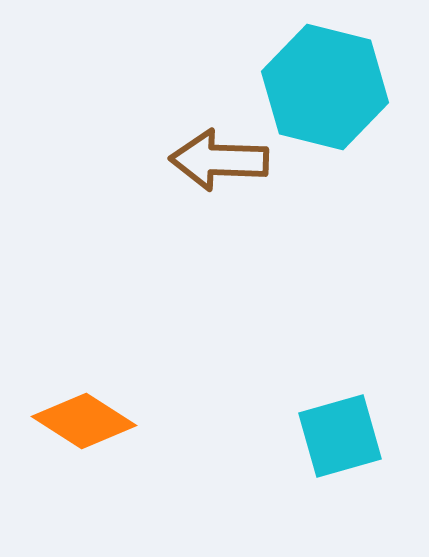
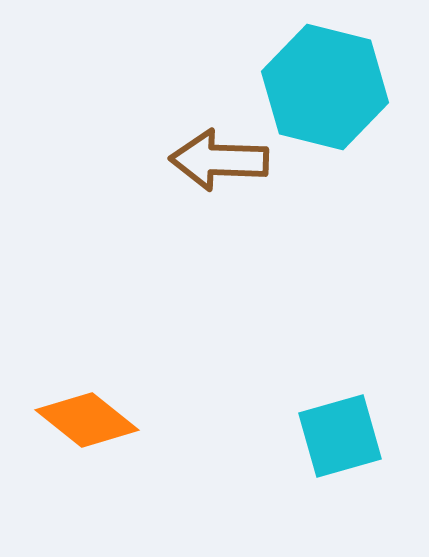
orange diamond: moved 3 px right, 1 px up; rotated 6 degrees clockwise
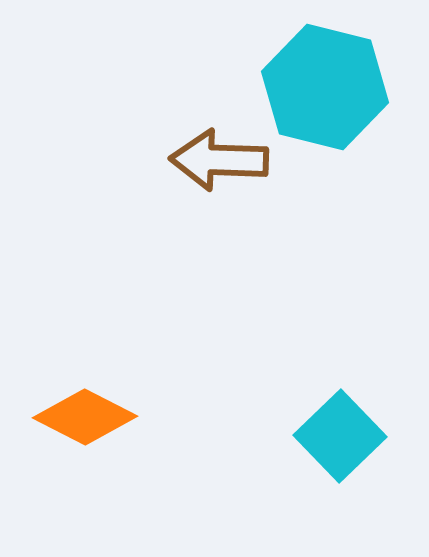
orange diamond: moved 2 px left, 3 px up; rotated 12 degrees counterclockwise
cyan square: rotated 28 degrees counterclockwise
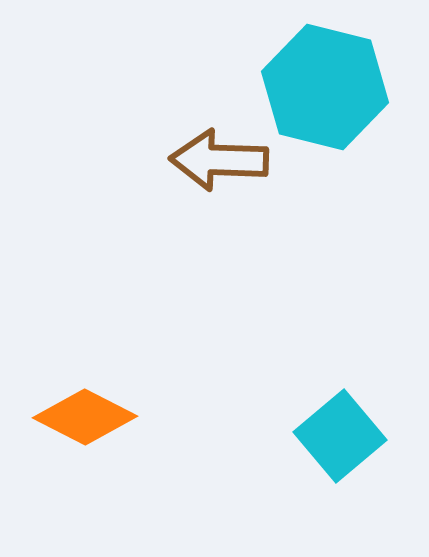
cyan square: rotated 4 degrees clockwise
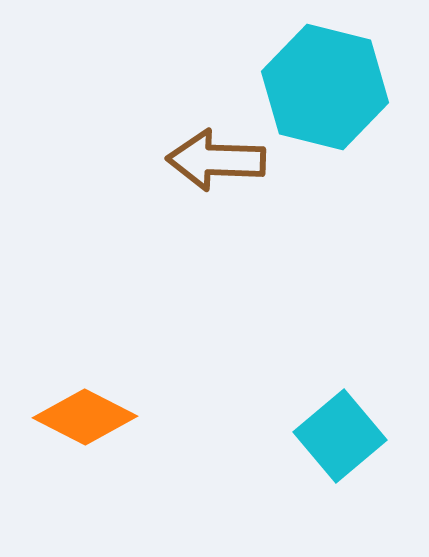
brown arrow: moved 3 px left
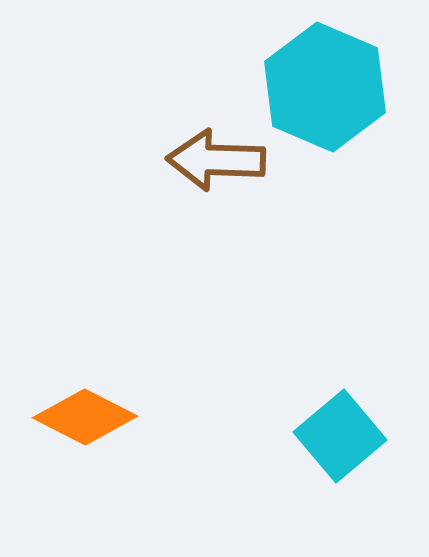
cyan hexagon: rotated 9 degrees clockwise
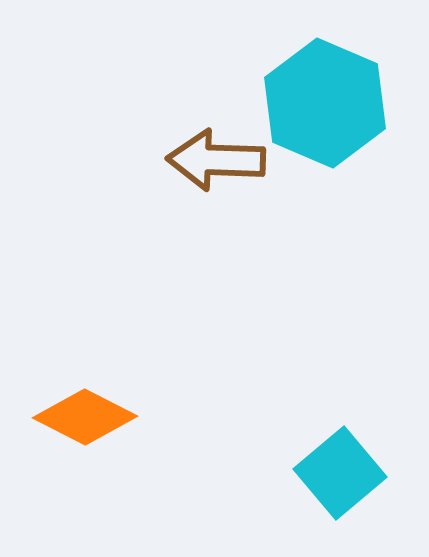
cyan hexagon: moved 16 px down
cyan square: moved 37 px down
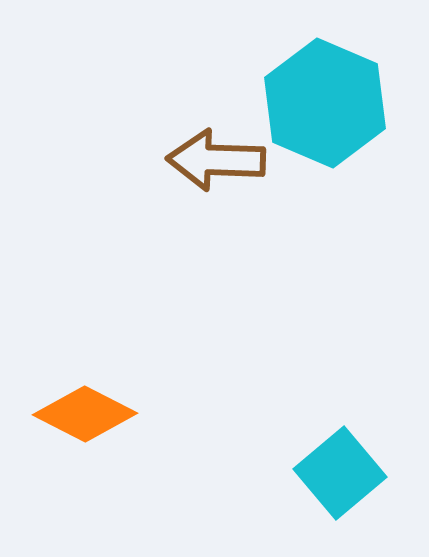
orange diamond: moved 3 px up
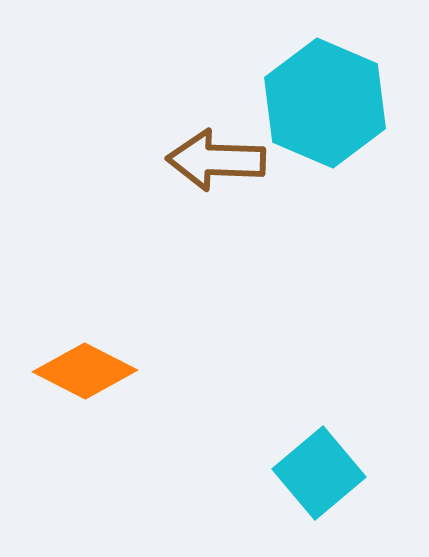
orange diamond: moved 43 px up
cyan square: moved 21 px left
